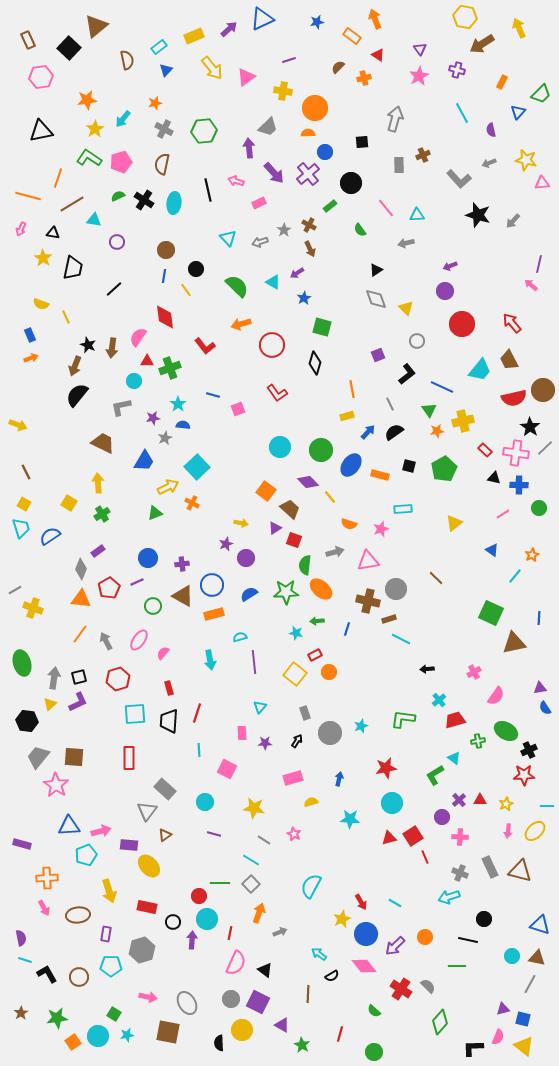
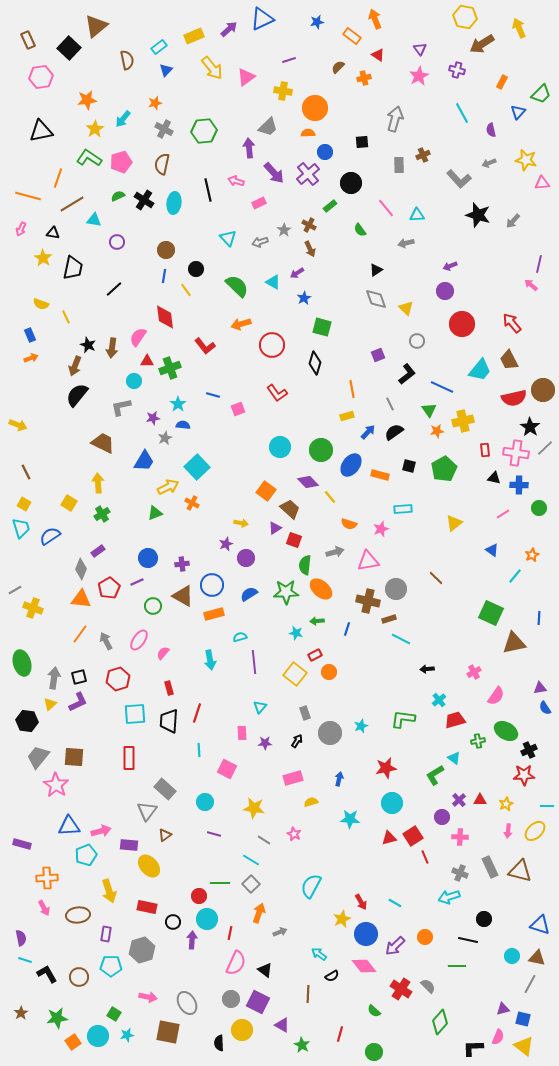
red rectangle at (485, 450): rotated 40 degrees clockwise
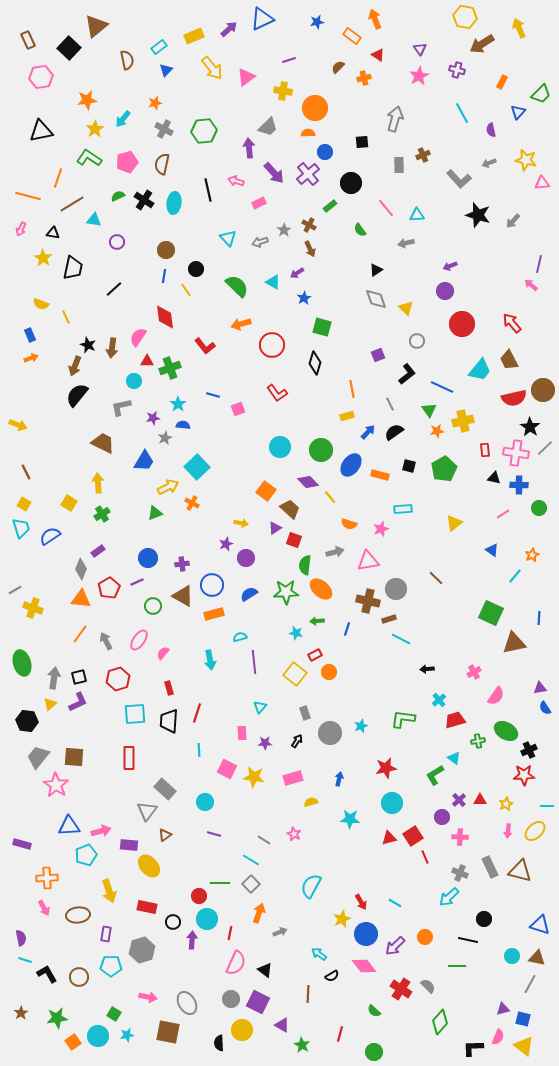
pink pentagon at (121, 162): moved 6 px right
yellow star at (254, 808): moved 31 px up
cyan arrow at (449, 897): rotated 25 degrees counterclockwise
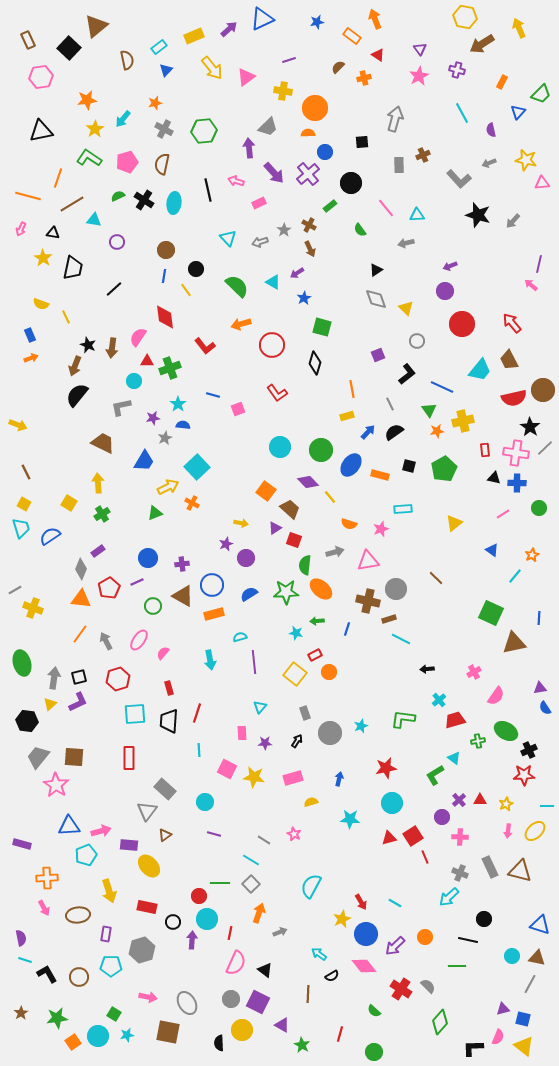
blue cross at (519, 485): moved 2 px left, 2 px up
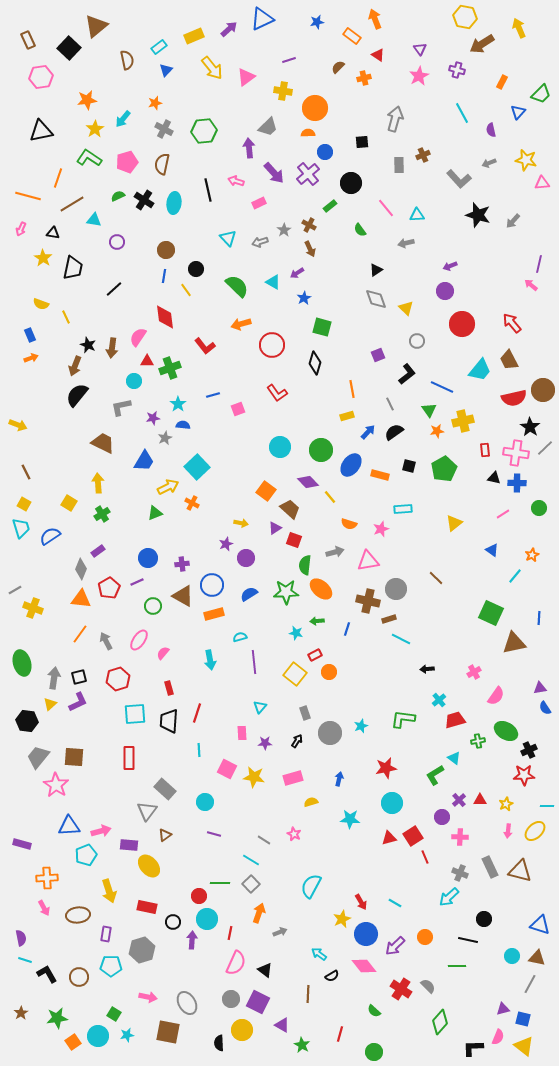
blue line at (213, 395): rotated 32 degrees counterclockwise
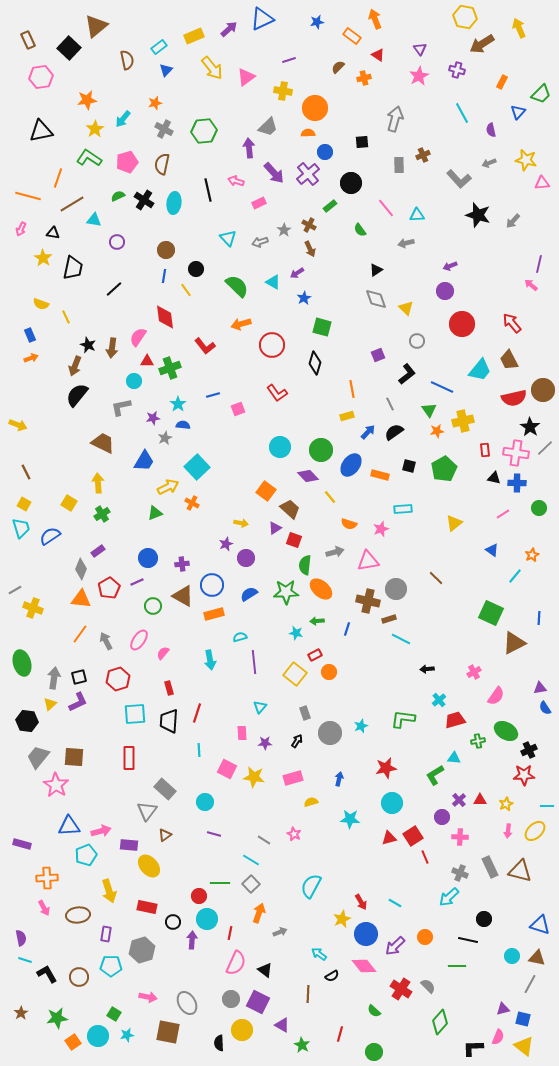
purple diamond at (308, 482): moved 6 px up
brown triangle at (514, 643): rotated 15 degrees counterclockwise
cyan triangle at (454, 758): rotated 32 degrees counterclockwise
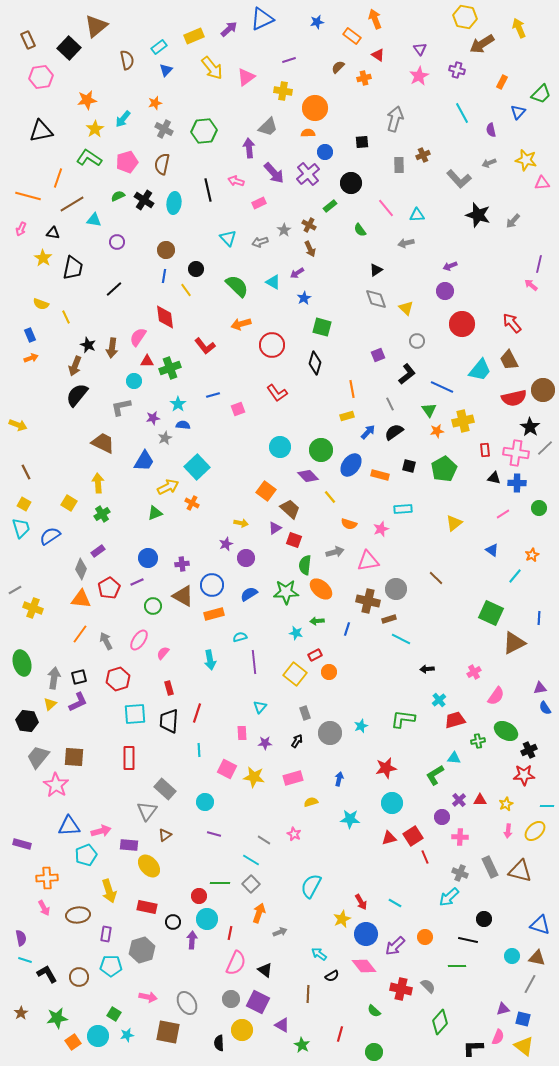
red cross at (401, 989): rotated 20 degrees counterclockwise
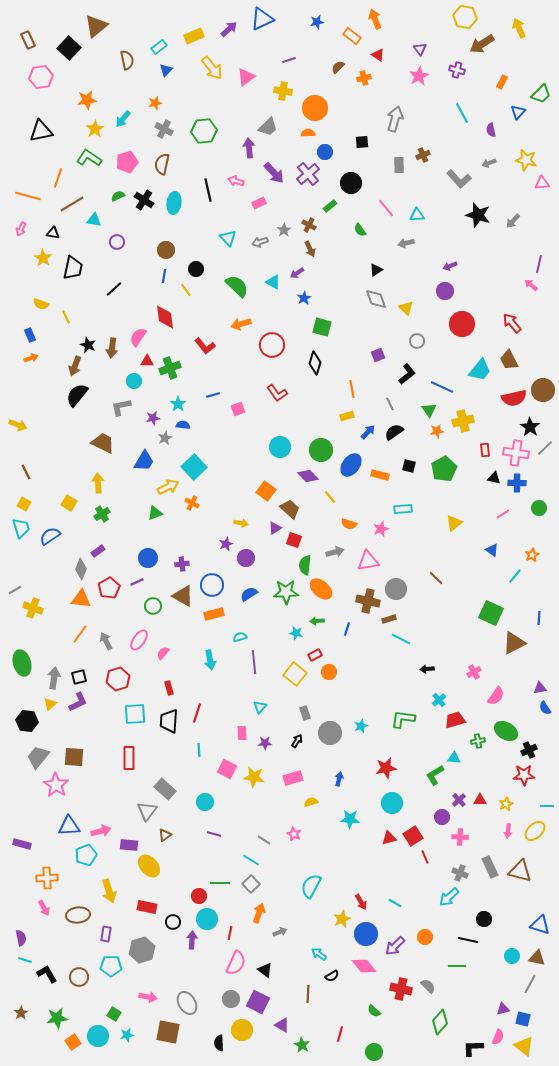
cyan square at (197, 467): moved 3 px left
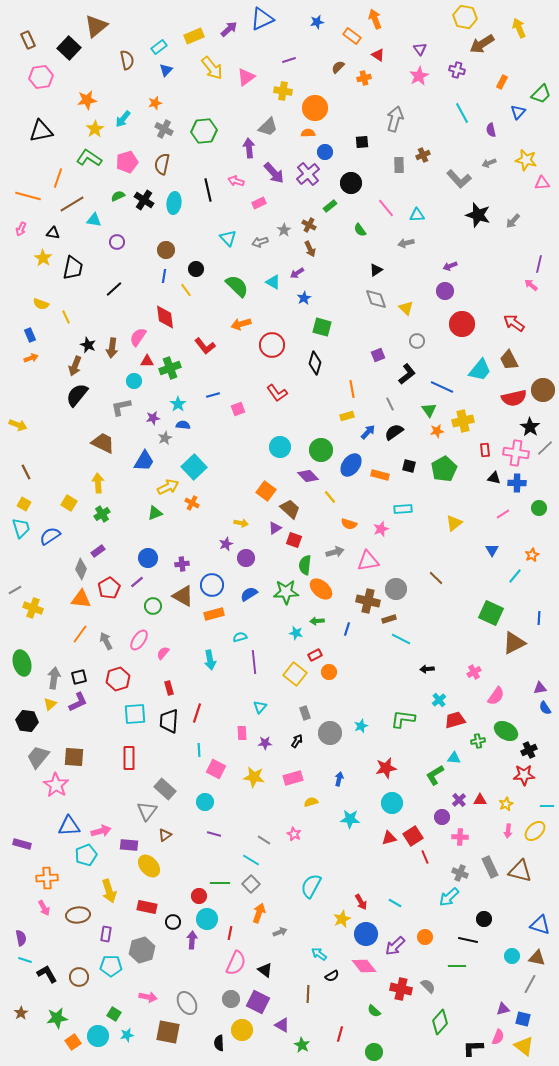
red arrow at (512, 323): moved 2 px right; rotated 15 degrees counterclockwise
blue triangle at (492, 550): rotated 24 degrees clockwise
purple line at (137, 582): rotated 16 degrees counterclockwise
pink square at (227, 769): moved 11 px left
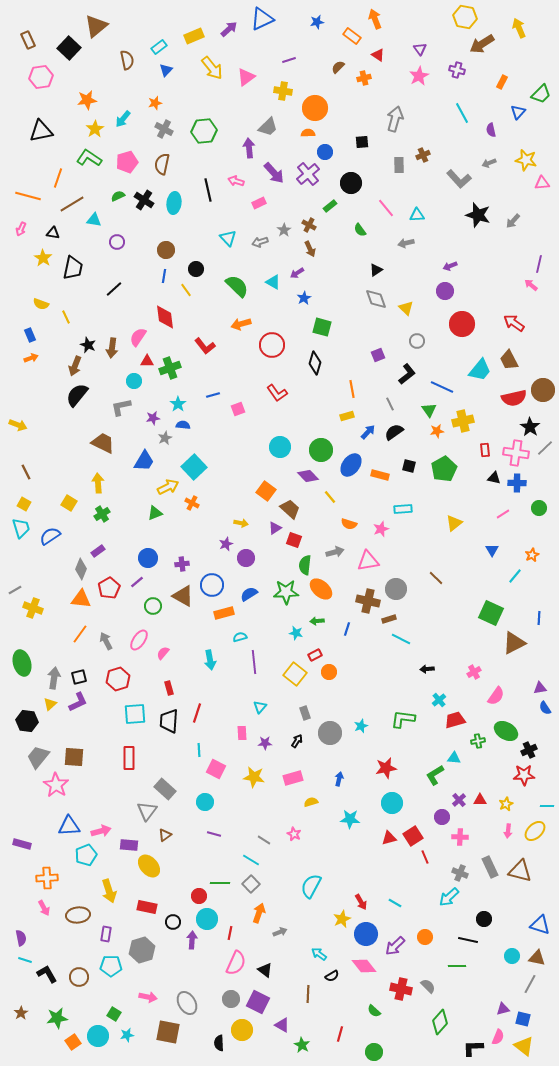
orange rectangle at (214, 614): moved 10 px right, 1 px up
